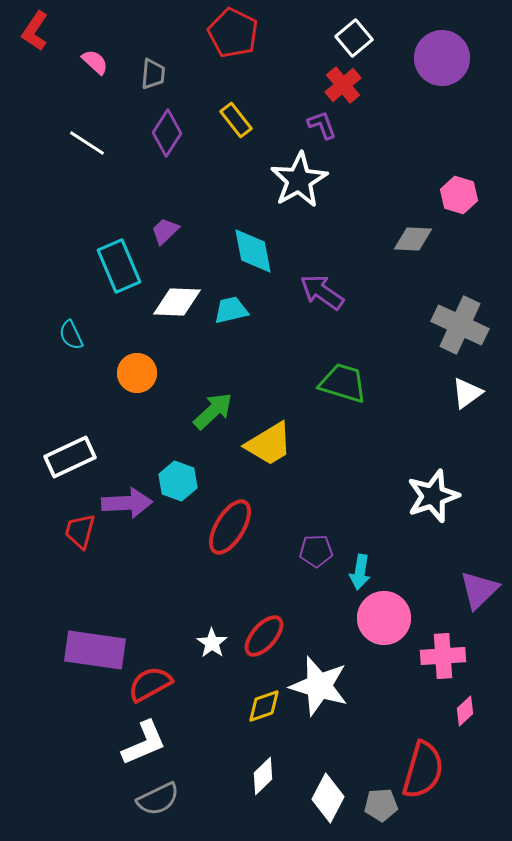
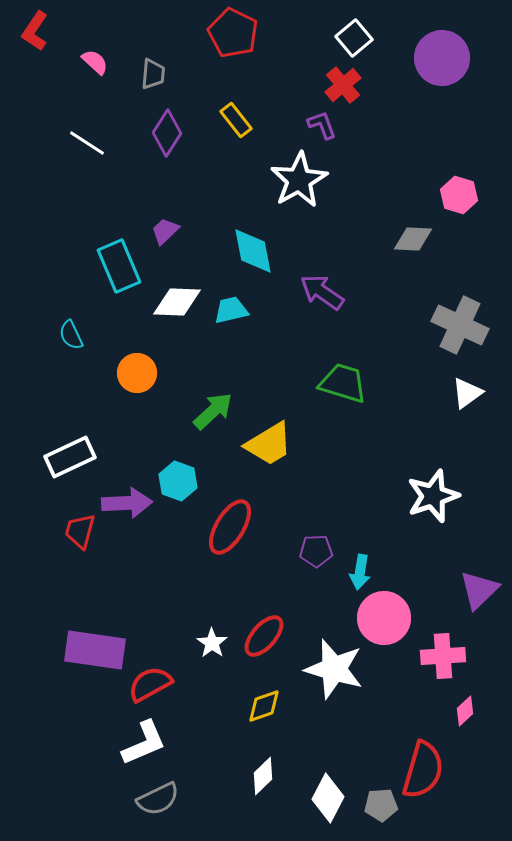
white star at (319, 686): moved 15 px right, 17 px up
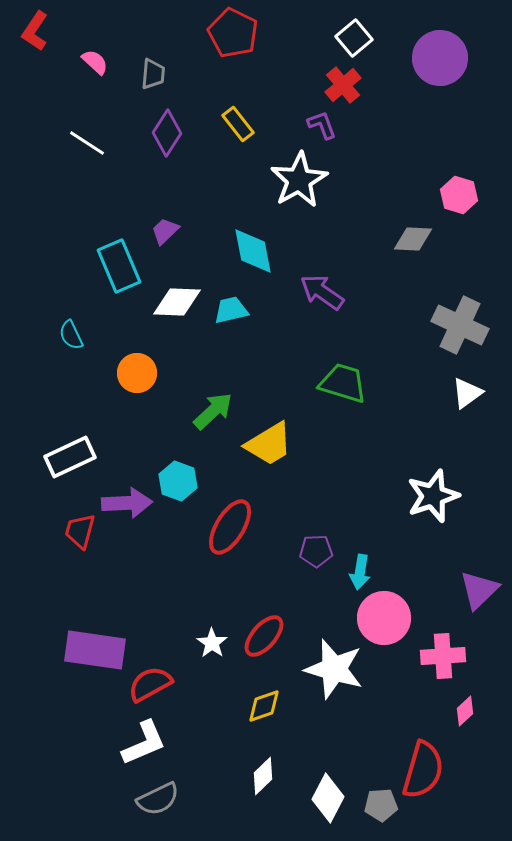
purple circle at (442, 58): moved 2 px left
yellow rectangle at (236, 120): moved 2 px right, 4 px down
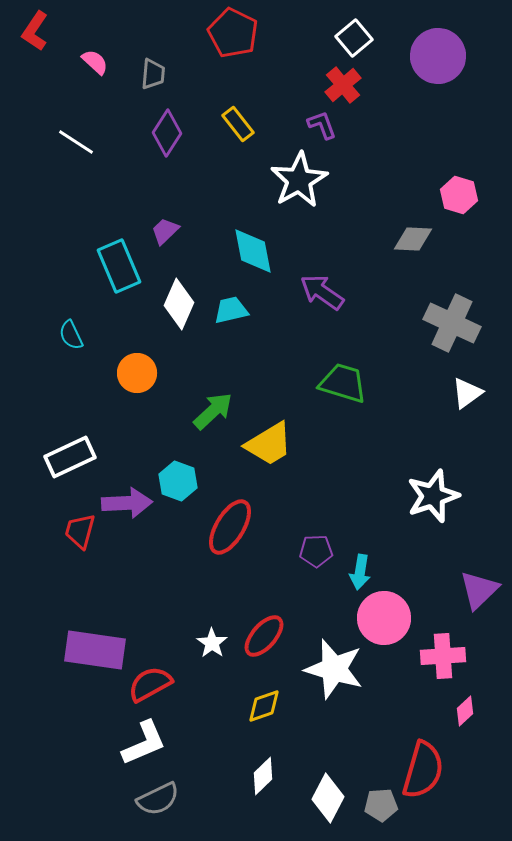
purple circle at (440, 58): moved 2 px left, 2 px up
white line at (87, 143): moved 11 px left, 1 px up
white diamond at (177, 302): moved 2 px right, 2 px down; rotated 69 degrees counterclockwise
gray cross at (460, 325): moved 8 px left, 2 px up
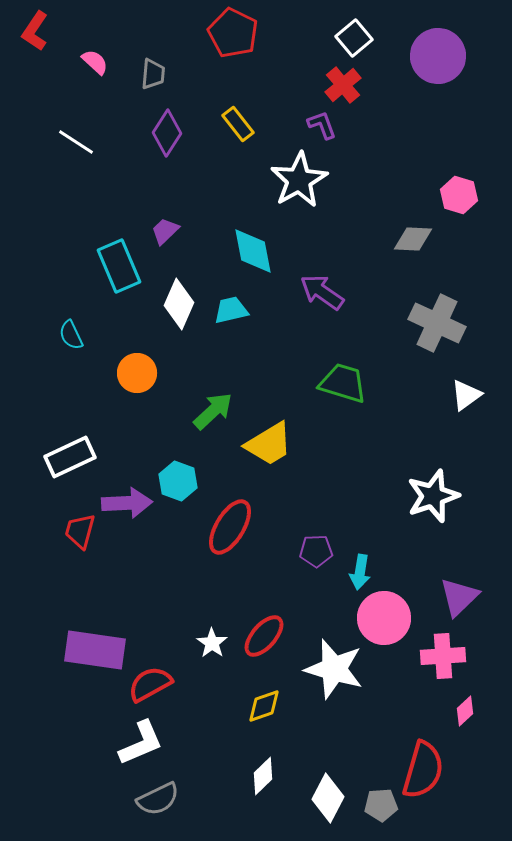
gray cross at (452, 323): moved 15 px left
white triangle at (467, 393): moved 1 px left, 2 px down
purple triangle at (479, 590): moved 20 px left, 7 px down
white L-shape at (144, 743): moved 3 px left
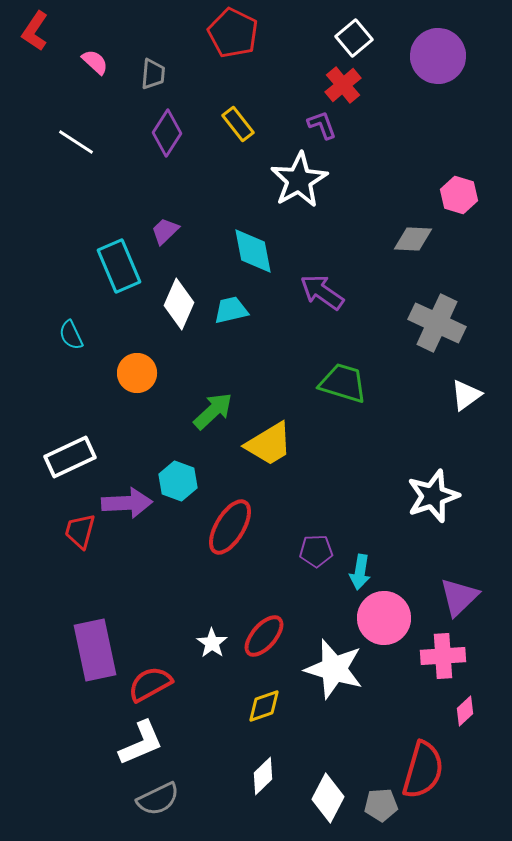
purple rectangle at (95, 650): rotated 70 degrees clockwise
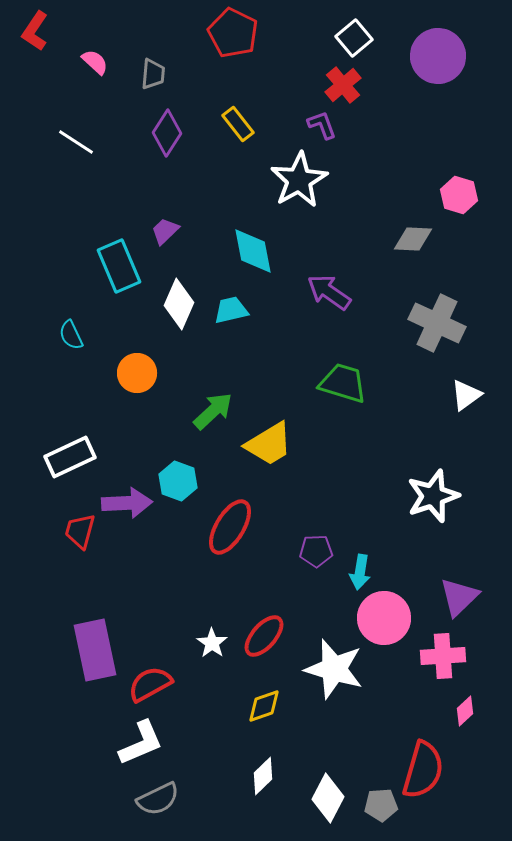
purple arrow at (322, 292): moved 7 px right
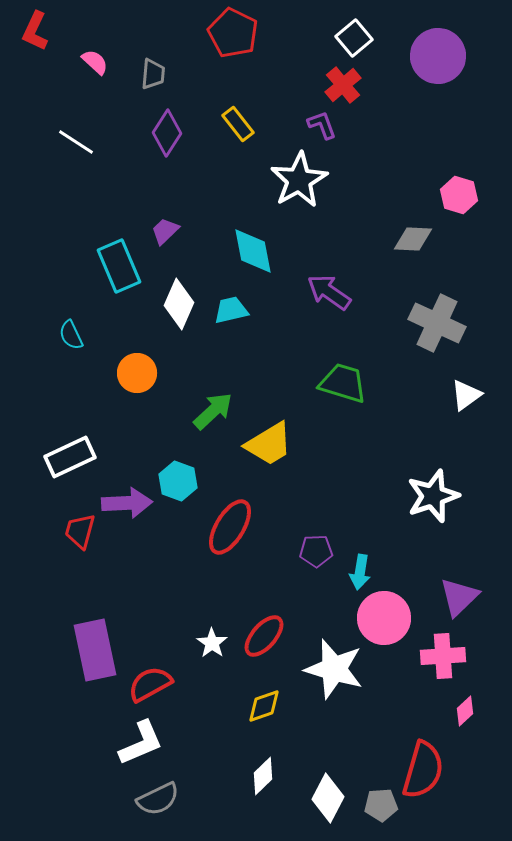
red L-shape at (35, 31): rotated 9 degrees counterclockwise
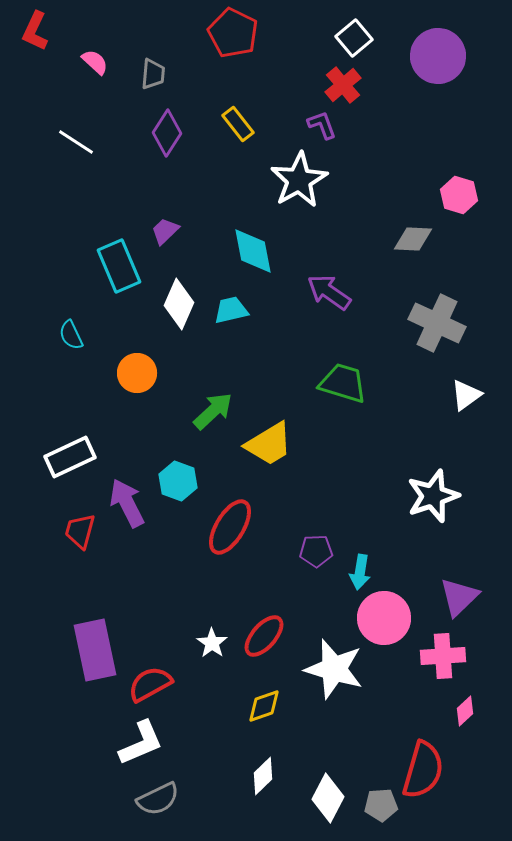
purple arrow at (127, 503): rotated 114 degrees counterclockwise
